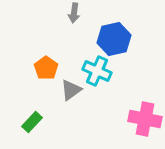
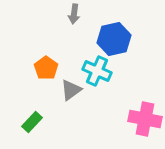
gray arrow: moved 1 px down
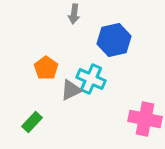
blue hexagon: moved 1 px down
cyan cross: moved 6 px left, 8 px down
gray triangle: rotated 10 degrees clockwise
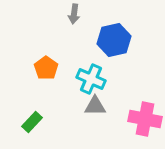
gray triangle: moved 24 px right, 16 px down; rotated 25 degrees clockwise
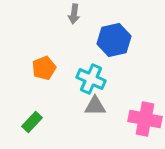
orange pentagon: moved 2 px left; rotated 15 degrees clockwise
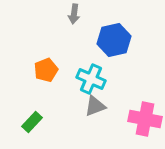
orange pentagon: moved 2 px right, 2 px down
gray triangle: rotated 20 degrees counterclockwise
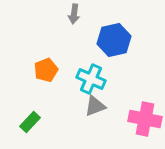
green rectangle: moved 2 px left
